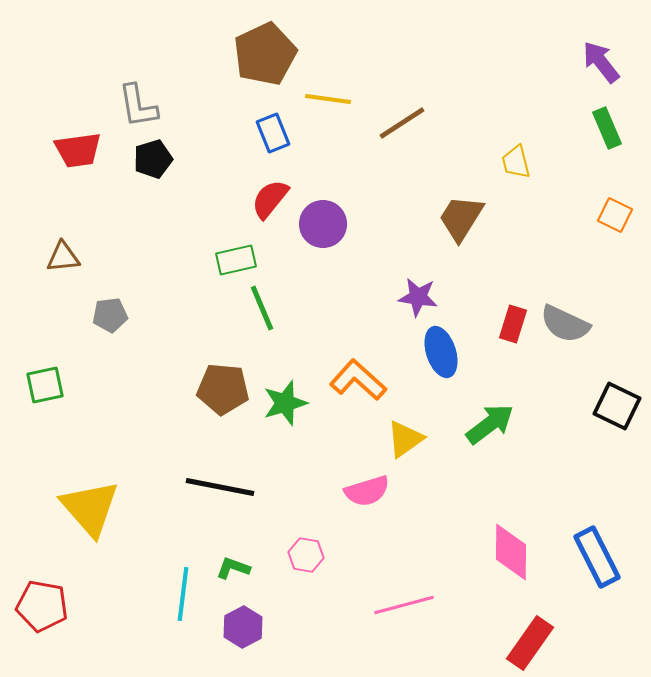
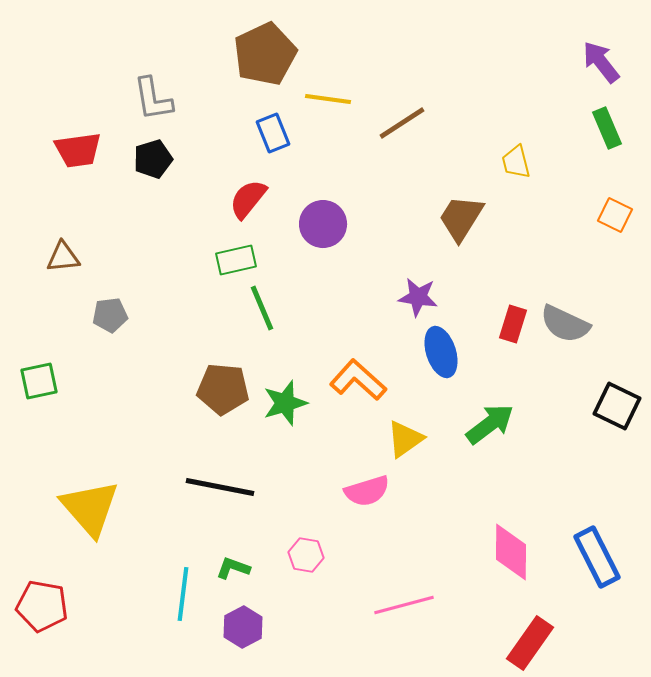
gray L-shape at (138, 106): moved 15 px right, 7 px up
red semicircle at (270, 199): moved 22 px left
green square at (45, 385): moved 6 px left, 4 px up
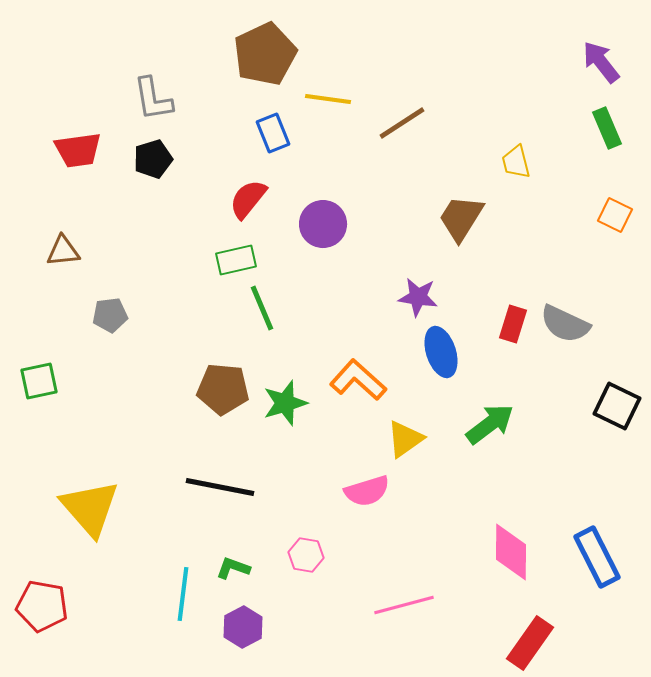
brown triangle at (63, 257): moved 6 px up
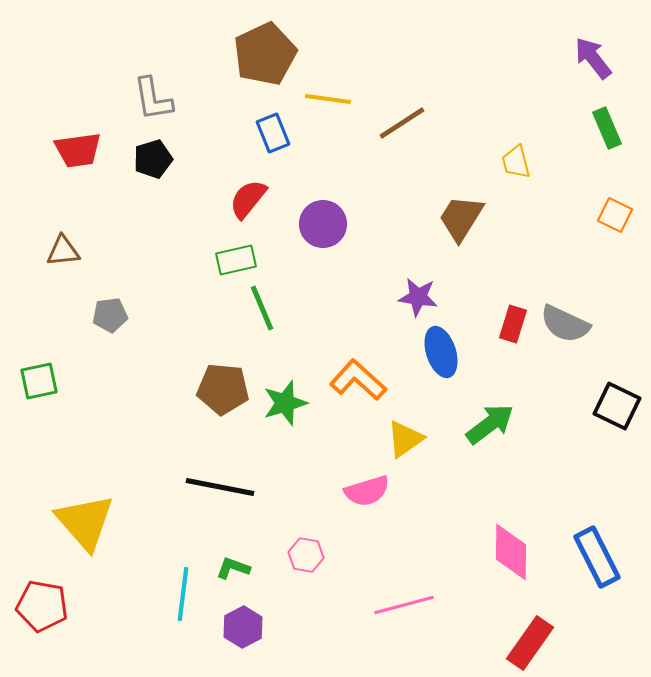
purple arrow at (601, 62): moved 8 px left, 4 px up
yellow triangle at (90, 508): moved 5 px left, 14 px down
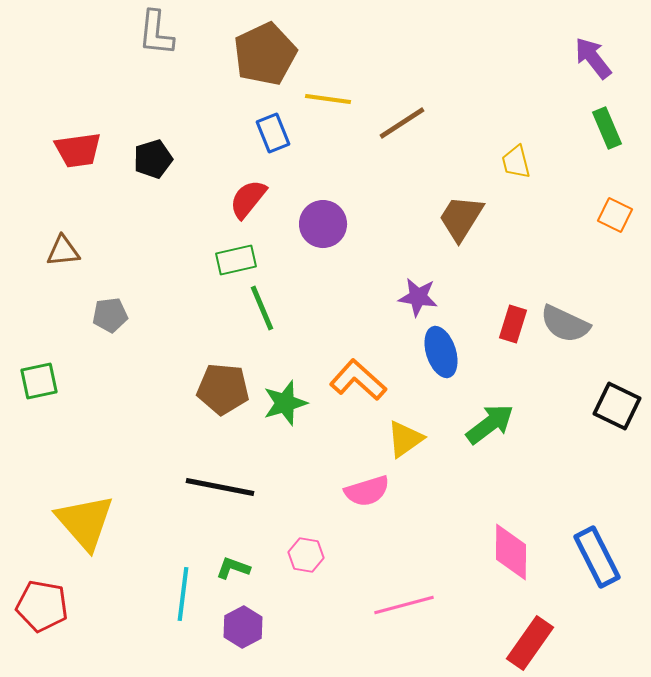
gray L-shape at (153, 99): moved 3 px right, 66 px up; rotated 15 degrees clockwise
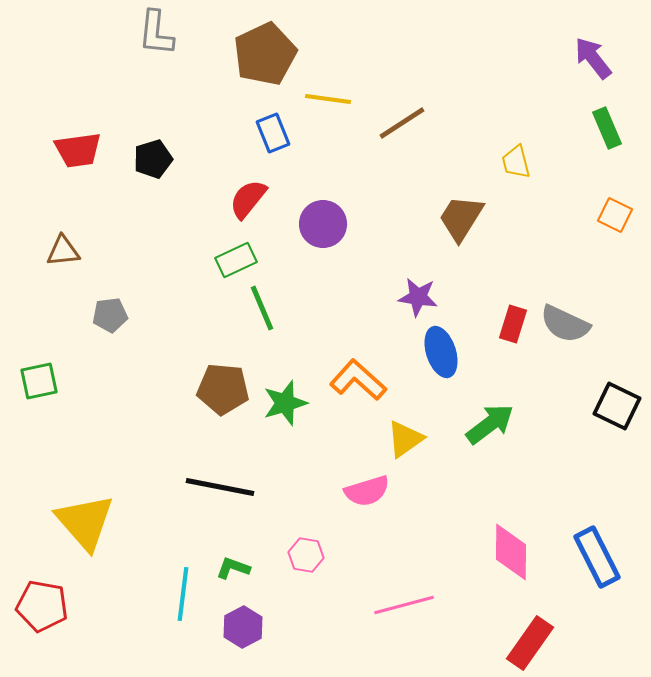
green rectangle at (236, 260): rotated 12 degrees counterclockwise
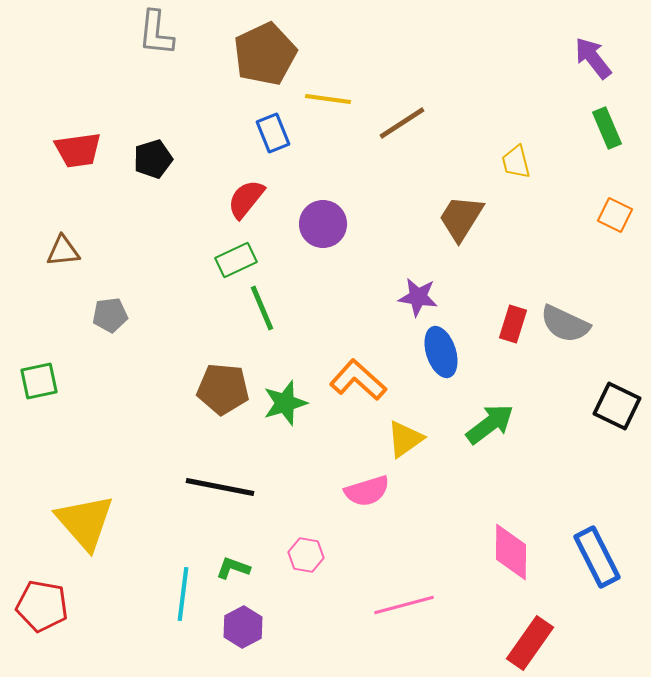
red semicircle at (248, 199): moved 2 px left
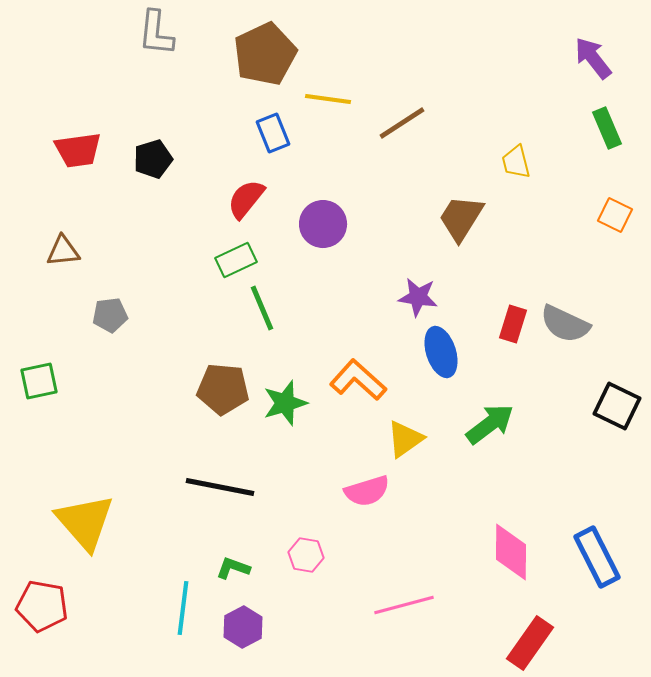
cyan line at (183, 594): moved 14 px down
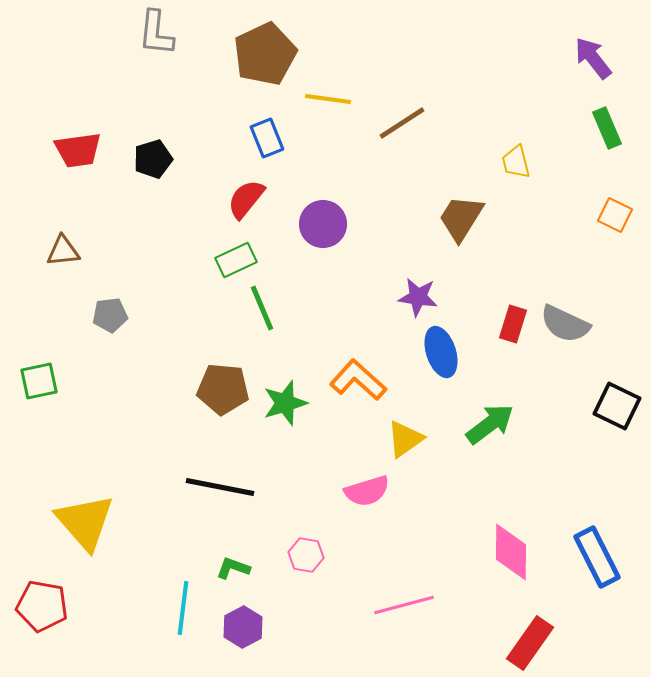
blue rectangle at (273, 133): moved 6 px left, 5 px down
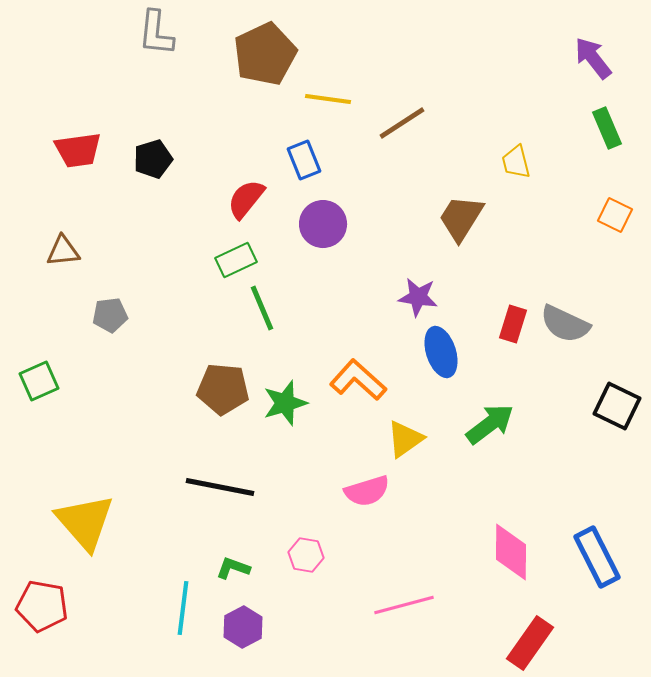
blue rectangle at (267, 138): moved 37 px right, 22 px down
green square at (39, 381): rotated 12 degrees counterclockwise
